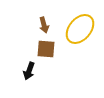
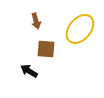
brown arrow: moved 8 px left, 4 px up
black arrow: rotated 102 degrees clockwise
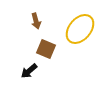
brown square: rotated 18 degrees clockwise
black arrow: rotated 72 degrees counterclockwise
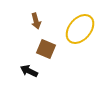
black arrow: rotated 66 degrees clockwise
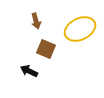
yellow ellipse: rotated 24 degrees clockwise
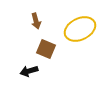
black arrow: rotated 42 degrees counterclockwise
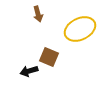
brown arrow: moved 2 px right, 7 px up
brown square: moved 3 px right, 8 px down
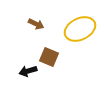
brown arrow: moved 2 px left, 10 px down; rotated 49 degrees counterclockwise
black arrow: moved 1 px left
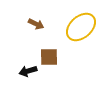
yellow ellipse: moved 1 px right, 2 px up; rotated 16 degrees counterclockwise
brown square: rotated 24 degrees counterclockwise
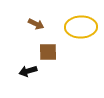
yellow ellipse: rotated 40 degrees clockwise
brown square: moved 1 px left, 5 px up
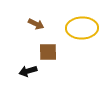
yellow ellipse: moved 1 px right, 1 px down
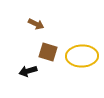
yellow ellipse: moved 28 px down
brown square: rotated 18 degrees clockwise
